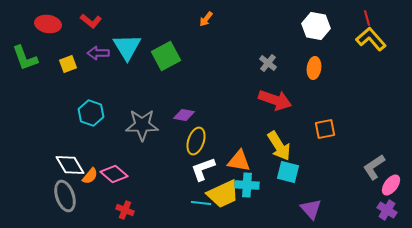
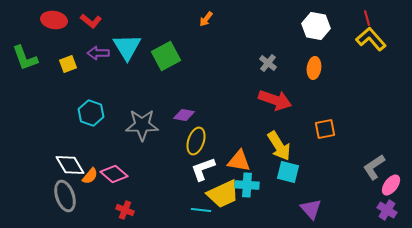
red ellipse: moved 6 px right, 4 px up
cyan line: moved 7 px down
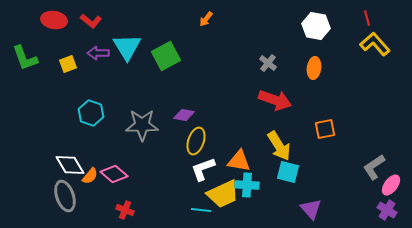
yellow L-shape: moved 4 px right, 5 px down
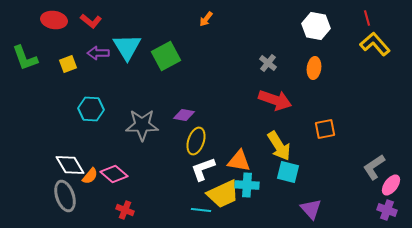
cyan hexagon: moved 4 px up; rotated 15 degrees counterclockwise
purple cross: rotated 12 degrees counterclockwise
